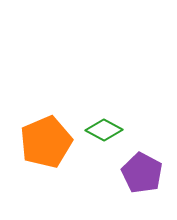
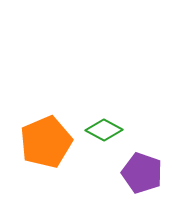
purple pentagon: rotated 9 degrees counterclockwise
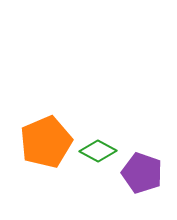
green diamond: moved 6 px left, 21 px down
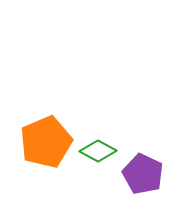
purple pentagon: moved 1 px right, 1 px down; rotated 6 degrees clockwise
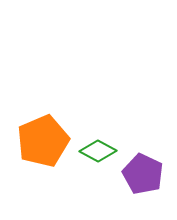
orange pentagon: moved 3 px left, 1 px up
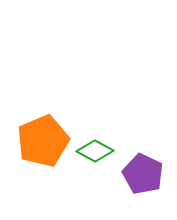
green diamond: moved 3 px left
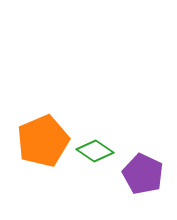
green diamond: rotated 6 degrees clockwise
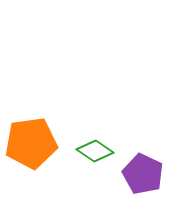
orange pentagon: moved 12 px left, 2 px down; rotated 15 degrees clockwise
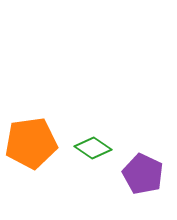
green diamond: moved 2 px left, 3 px up
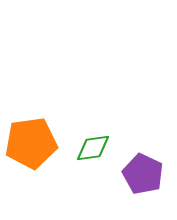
green diamond: rotated 42 degrees counterclockwise
